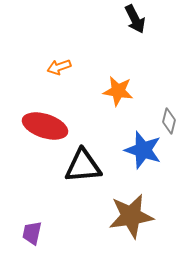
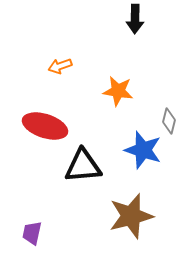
black arrow: rotated 28 degrees clockwise
orange arrow: moved 1 px right, 1 px up
brown star: rotated 6 degrees counterclockwise
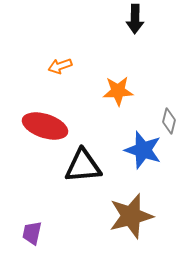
orange star: rotated 12 degrees counterclockwise
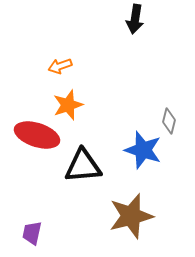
black arrow: rotated 8 degrees clockwise
orange star: moved 50 px left, 14 px down; rotated 16 degrees counterclockwise
red ellipse: moved 8 px left, 9 px down
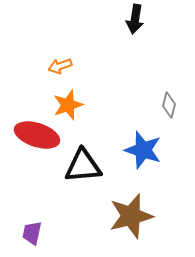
gray diamond: moved 16 px up
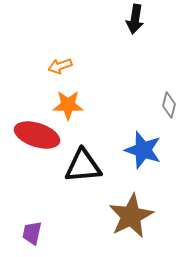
orange star: rotated 20 degrees clockwise
brown star: rotated 12 degrees counterclockwise
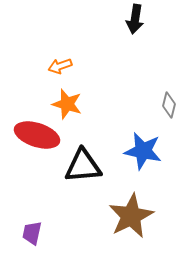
orange star: moved 1 px left, 1 px up; rotated 16 degrees clockwise
blue star: moved 1 px down; rotated 6 degrees counterclockwise
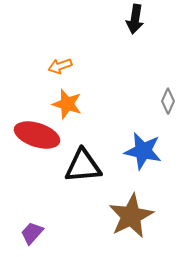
gray diamond: moved 1 px left, 4 px up; rotated 10 degrees clockwise
purple trapezoid: rotated 30 degrees clockwise
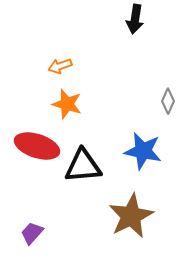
red ellipse: moved 11 px down
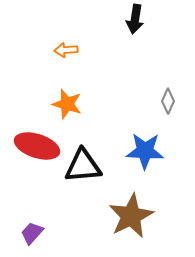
orange arrow: moved 6 px right, 16 px up; rotated 15 degrees clockwise
blue star: moved 2 px right; rotated 9 degrees counterclockwise
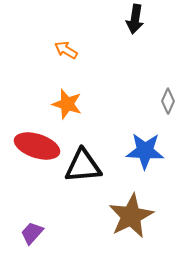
orange arrow: rotated 35 degrees clockwise
